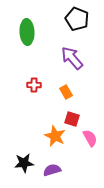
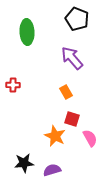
red cross: moved 21 px left
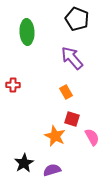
pink semicircle: moved 2 px right, 1 px up
black star: rotated 24 degrees counterclockwise
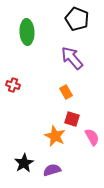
red cross: rotated 16 degrees clockwise
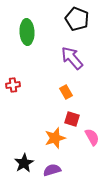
red cross: rotated 24 degrees counterclockwise
orange star: moved 2 px down; rotated 30 degrees clockwise
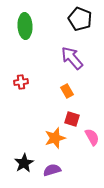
black pentagon: moved 3 px right
green ellipse: moved 2 px left, 6 px up
red cross: moved 8 px right, 3 px up
orange rectangle: moved 1 px right, 1 px up
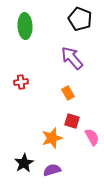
orange rectangle: moved 1 px right, 2 px down
red square: moved 2 px down
orange star: moved 3 px left
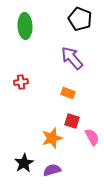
orange rectangle: rotated 40 degrees counterclockwise
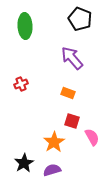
red cross: moved 2 px down; rotated 16 degrees counterclockwise
orange star: moved 2 px right, 4 px down; rotated 15 degrees counterclockwise
